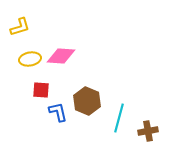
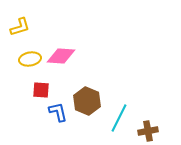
cyan line: rotated 12 degrees clockwise
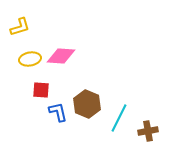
brown hexagon: moved 3 px down
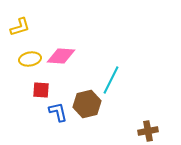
brown hexagon: rotated 24 degrees clockwise
cyan line: moved 8 px left, 38 px up
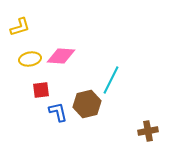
red square: rotated 12 degrees counterclockwise
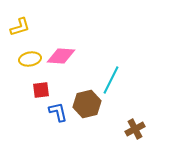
brown cross: moved 13 px left, 2 px up; rotated 18 degrees counterclockwise
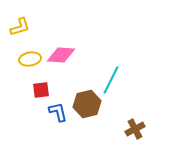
pink diamond: moved 1 px up
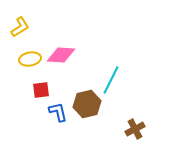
yellow L-shape: rotated 15 degrees counterclockwise
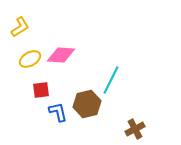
yellow ellipse: rotated 20 degrees counterclockwise
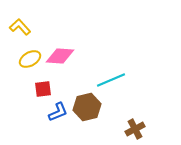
yellow L-shape: rotated 100 degrees counterclockwise
pink diamond: moved 1 px left, 1 px down
cyan line: rotated 40 degrees clockwise
red square: moved 2 px right, 1 px up
brown hexagon: moved 3 px down
blue L-shape: rotated 80 degrees clockwise
